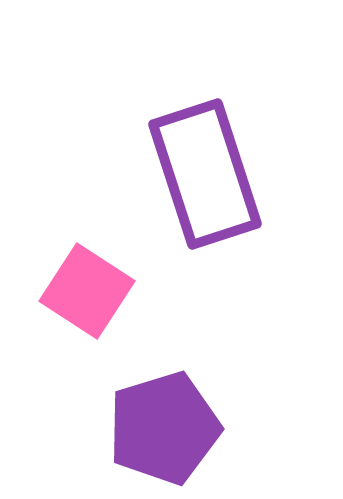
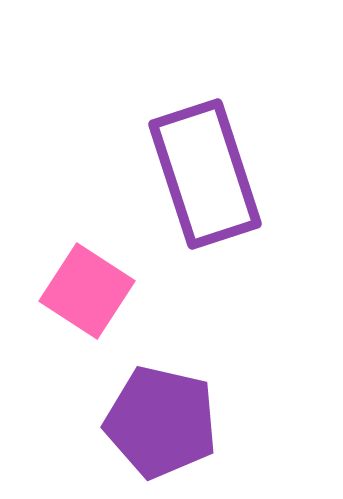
purple pentagon: moved 3 px left, 6 px up; rotated 30 degrees clockwise
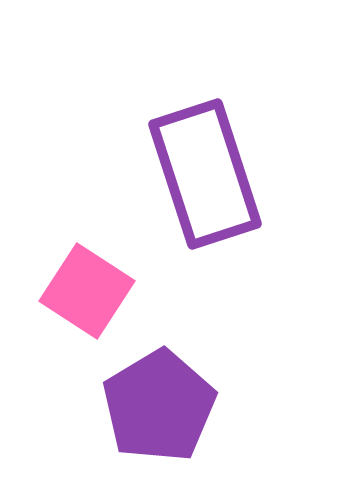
purple pentagon: moved 2 px left, 16 px up; rotated 28 degrees clockwise
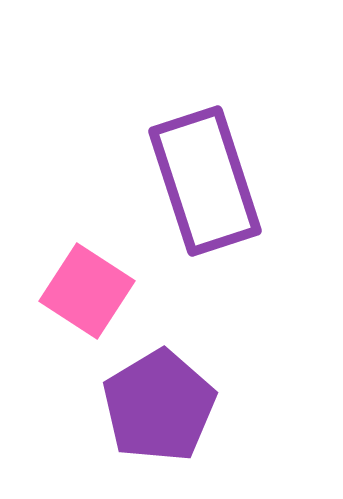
purple rectangle: moved 7 px down
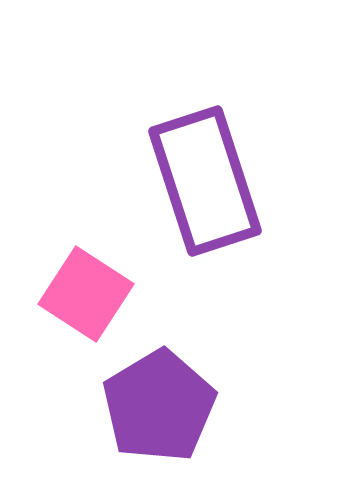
pink square: moved 1 px left, 3 px down
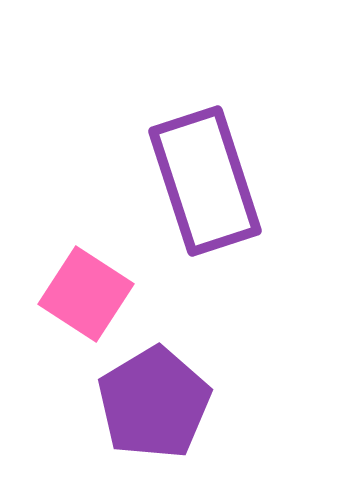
purple pentagon: moved 5 px left, 3 px up
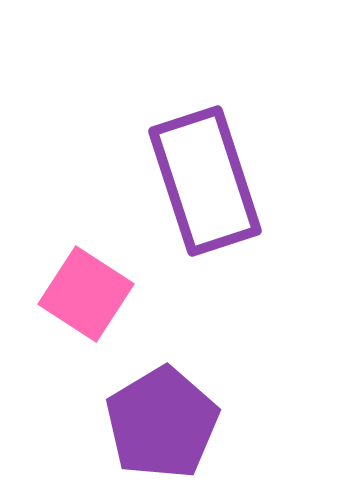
purple pentagon: moved 8 px right, 20 px down
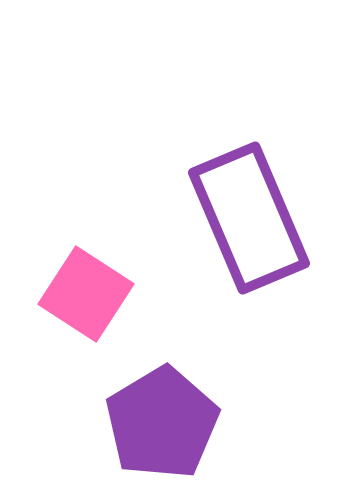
purple rectangle: moved 44 px right, 37 px down; rotated 5 degrees counterclockwise
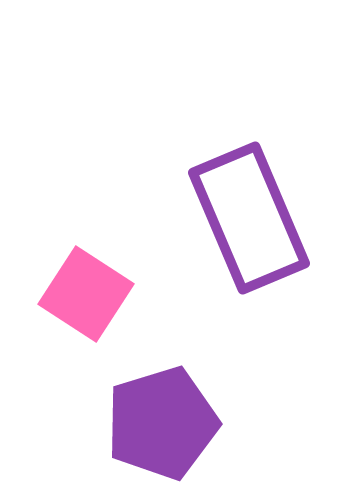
purple pentagon: rotated 14 degrees clockwise
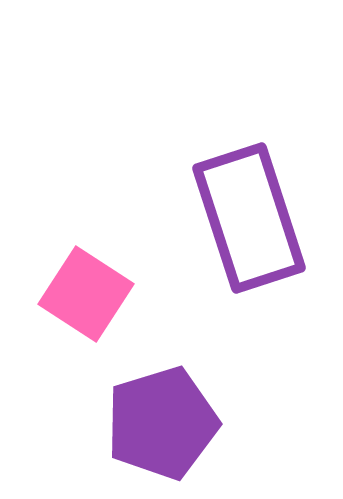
purple rectangle: rotated 5 degrees clockwise
